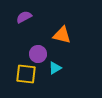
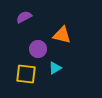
purple circle: moved 5 px up
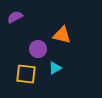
purple semicircle: moved 9 px left
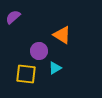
purple semicircle: moved 2 px left; rotated 14 degrees counterclockwise
orange triangle: rotated 18 degrees clockwise
purple circle: moved 1 px right, 2 px down
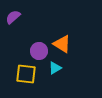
orange triangle: moved 9 px down
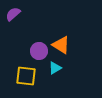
purple semicircle: moved 3 px up
orange triangle: moved 1 px left, 1 px down
yellow square: moved 2 px down
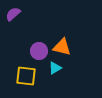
orange triangle: moved 1 px right, 2 px down; rotated 18 degrees counterclockwise
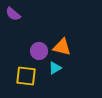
purple semicircle: rotated 98 degrees counterclockwise
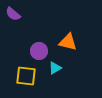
orange triangle: moved 6 px right, 5 px up
